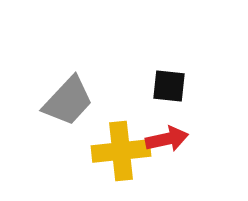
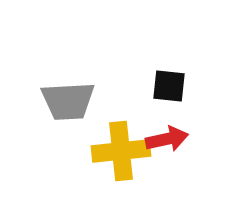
gray trapezoid: rotated 44 degrees clockwise
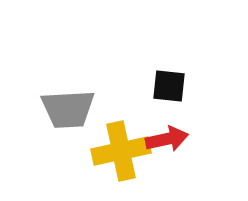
gray trapezoid: moved 8 px down
yellow cross: rotated 6 degrees counterclockwise
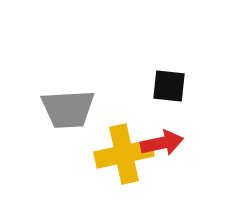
red arrow: moved 5 px left, 4 px down
yellow cross: moved 3 px right, 3 px down
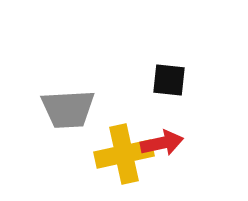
black square: moved 6 px up
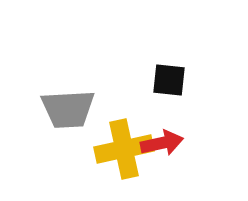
yellow cross: moved 5 px up
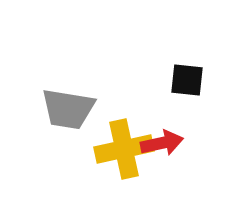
black square: moved 18 px right
gray trapezoid: rotated 12 degrees clockwise
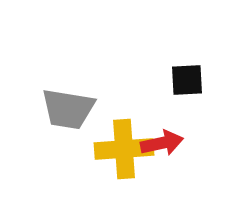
black square: rotated 9 degrees counterclockwise
yellow cross: rotated 8 degrees clockwise
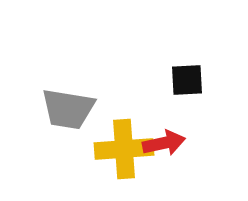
red arrow: moved 2 px right
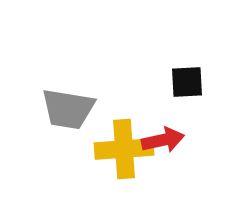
black square: moved 2 px down
red arrow: moved 1 px left, 3 px up
